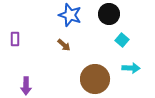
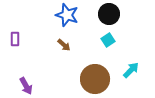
blue star: moved 3 px left
cyan square: moved 14 px left; rotated 16 degrees clockwise
cyan arrow: moved 2 px down; rotated 48 degrees counterclockwise
purple arrow: rotated 30 degrees counterclockwise
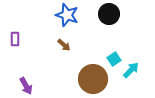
cyan square: moved 6 px right, 19 px down
brown circle: moved 2 px left
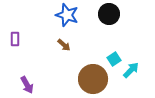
purple arrow: moved 1 px right, 1 px up
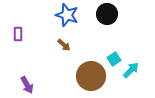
black circle: moved 2 px left
purple rectangle: moved 3 px right, 5 px up
brown circle: moved 2 px left, 3 px up
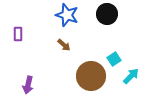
cyan arrow: moved 6 px down
purple arrow: moved 1 px right; rotated 42 degrees clockwise
